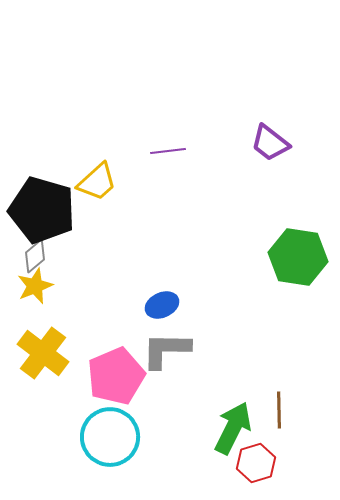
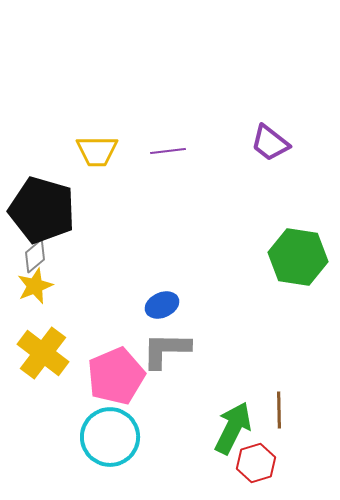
yellow trapezoid: moved 31 px up; rotated 42 degrees clockwise
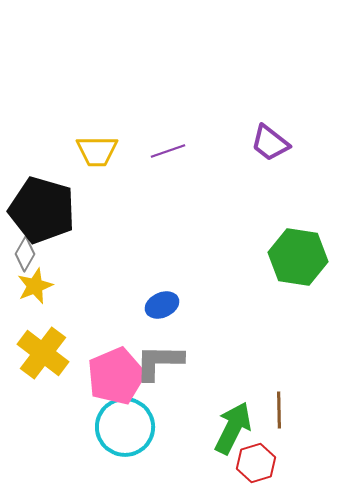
purple line: rotated 12 degrees counterclockwise
gray diamond: moved 10 px left, 2 px up; rotated 20 degrees counterclockwise
gray L-shape: moved 7 px left, 12 px down
cyan circle: moved 15 px right, 10 px up
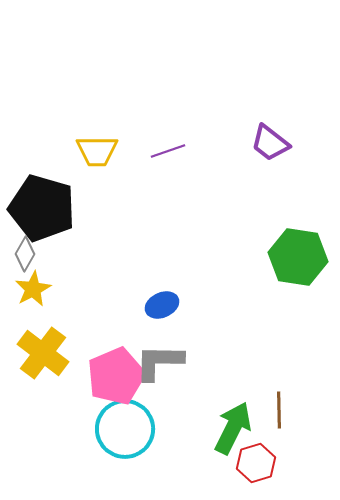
black pentagon: moved 2 px up
yellow star: moved 2 px left, 3 px down; rotated 6 degrees counterclockwise
cyan circle: moved 2 px down
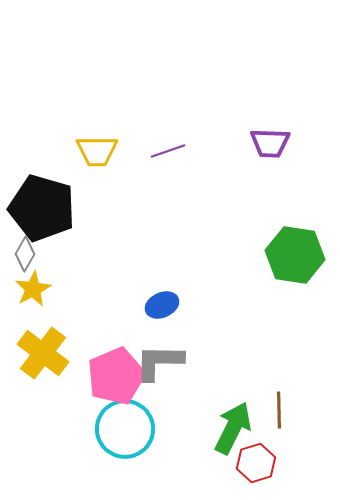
purple trapezoid: rotated 36 degrees counterclockwise
green hexagon: moved 3 px left, 2 px up
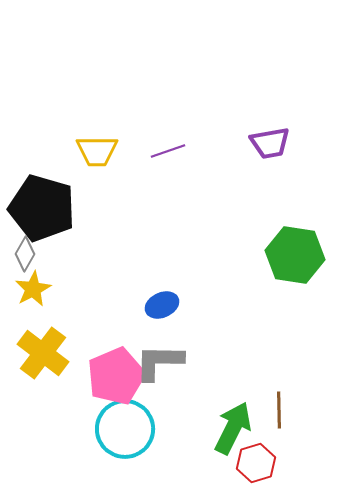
purple trapezoid: rotated 12 degrees counterclockwise
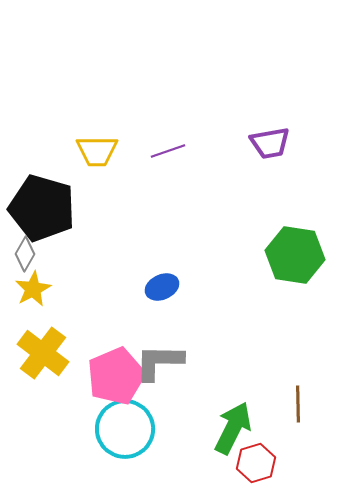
blue ellipse: moved 18 px up
brown line: moved 19 px right, 6 px up
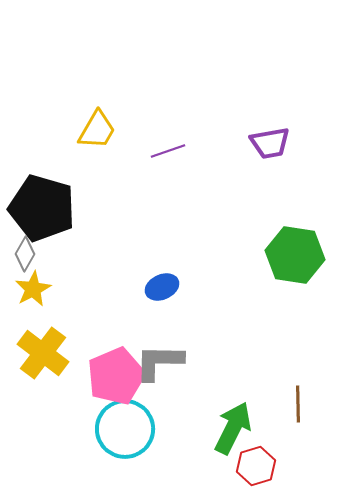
yellow trapezoid: moved 21 px up; rotated 60 degrees counterclockwise
red hexagon: moved 3 px down
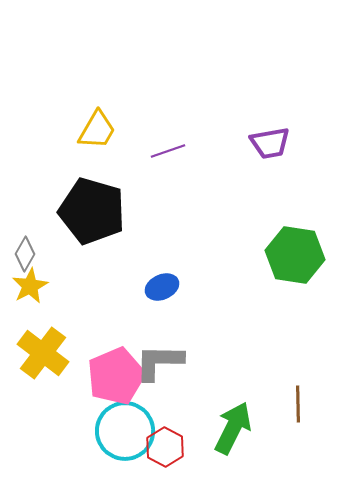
black pentagon: moved 50 px right, 3 px down
yellow star: moved 3 px left, 3 px up
cyan circle: moved 2 px down
red hexagon: moved 91 px left, 19 px up; rotated 15 degrees counterclockwise
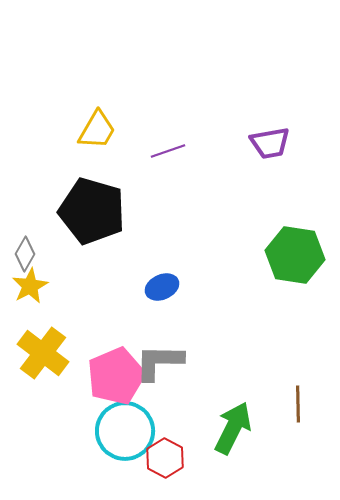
red hexagon: moved 11 px down
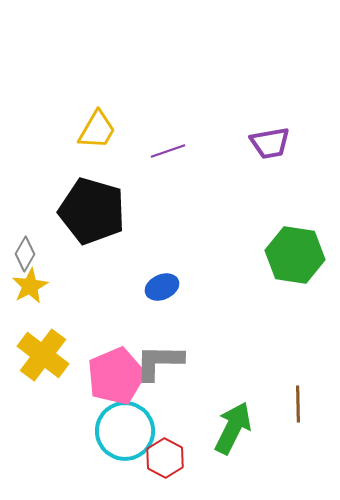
yellow cross: moved 2 px down
